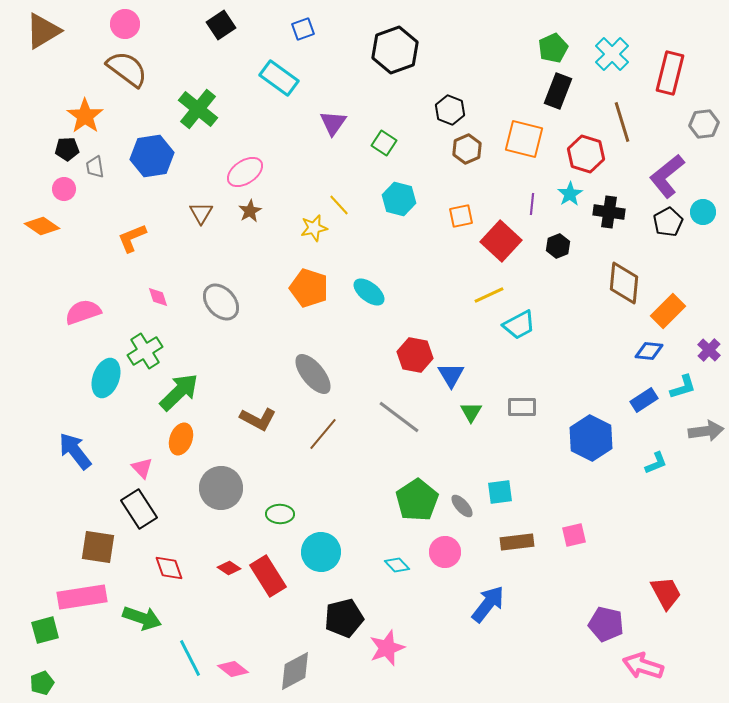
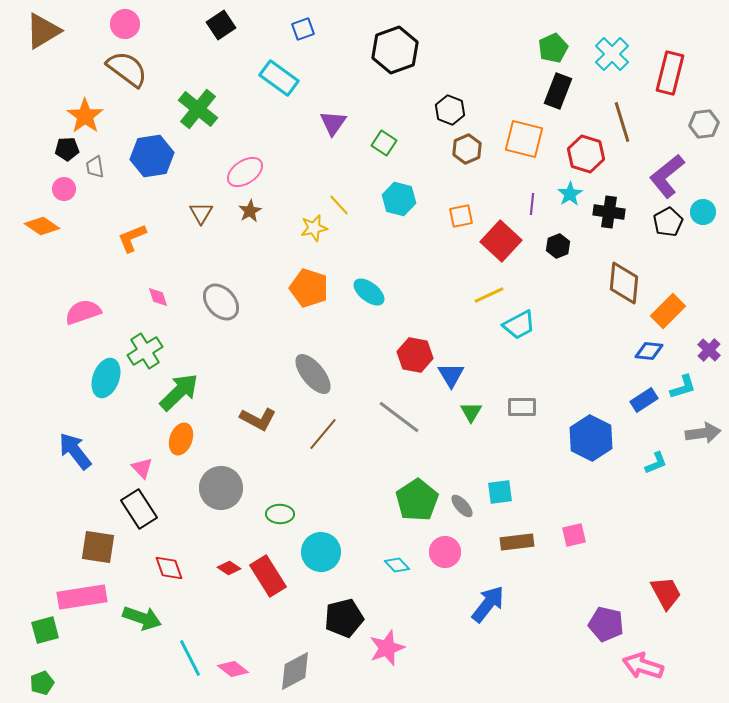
gray arrow at (706, 431): moved 3 px left, 2 px down
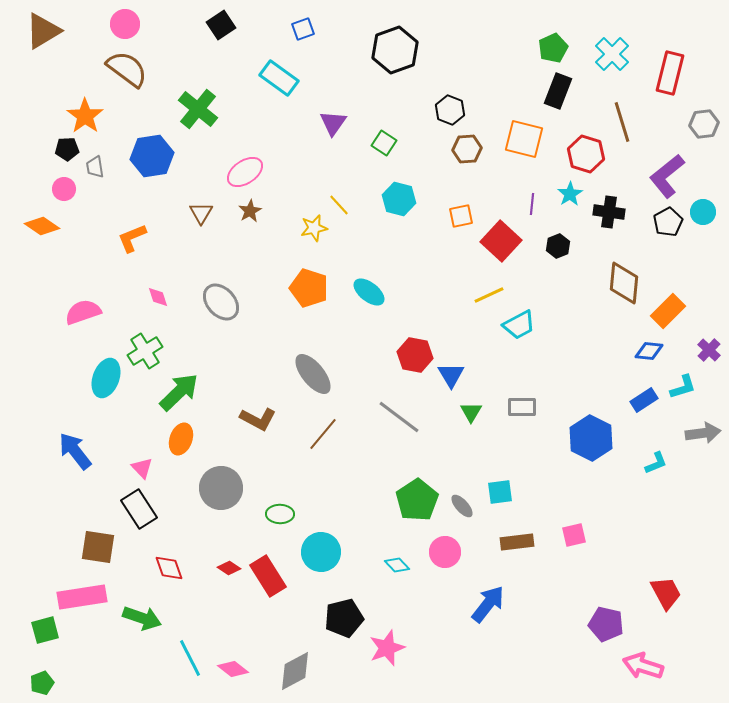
brown hexagon at (467, 149): rotated 20 degrees clockwise
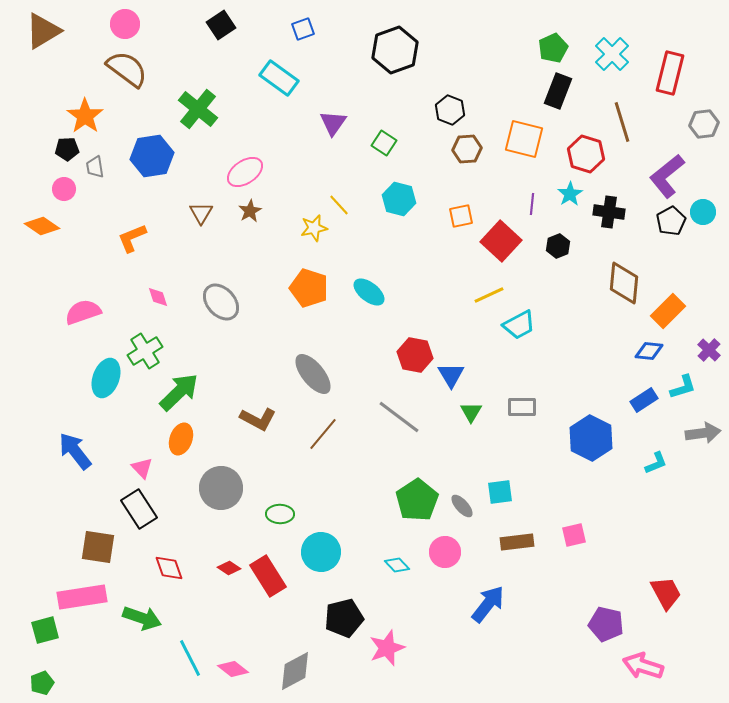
black pentagon at (668, 222): moved 3 px right, 1 px up
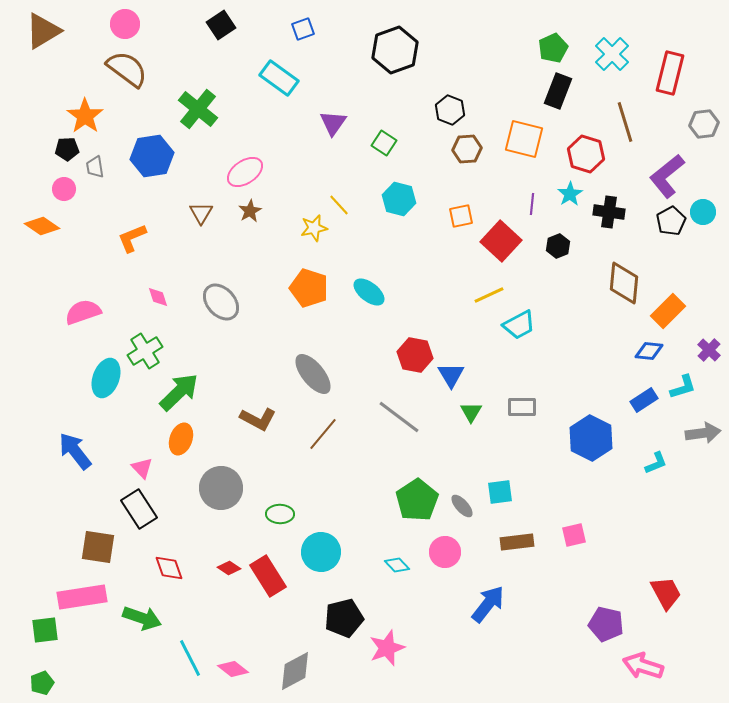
brown line at (622, 122): moved 3 px right
green square at (45, 630): rotated 8 degrees clockwise
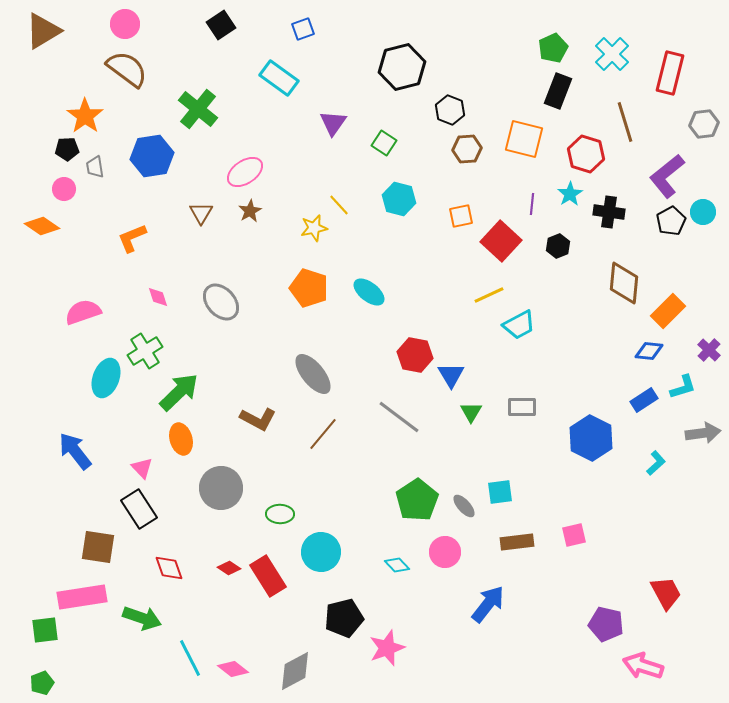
black hexagon at (395, 50): moved 7 px right, 17 px down; rotated 6 degrees clockwise
orange ellipse at (181, 439): rotated 36 degrees counterclockwise
cyan L-shape at (656, 463): rotated 20 degrees counterclockwise
gray ellipse at (462, 506): moved 2 px right
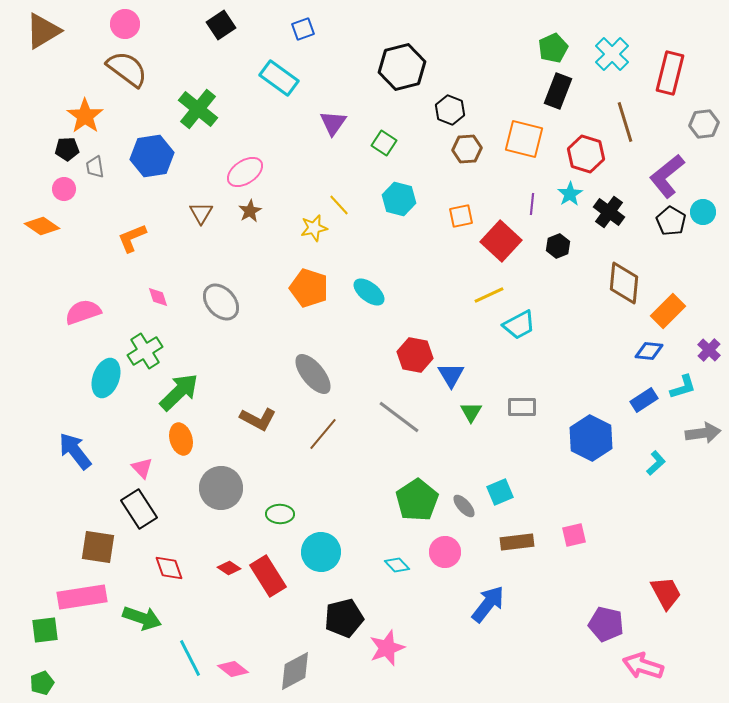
black cross at (609, 212): rotated 28 degrees clockwise
black pentagon at (671, 221): rotated 12 degrees counterclockwise
cyan square at (500, 492): rotated 16 degrees counterclockwise
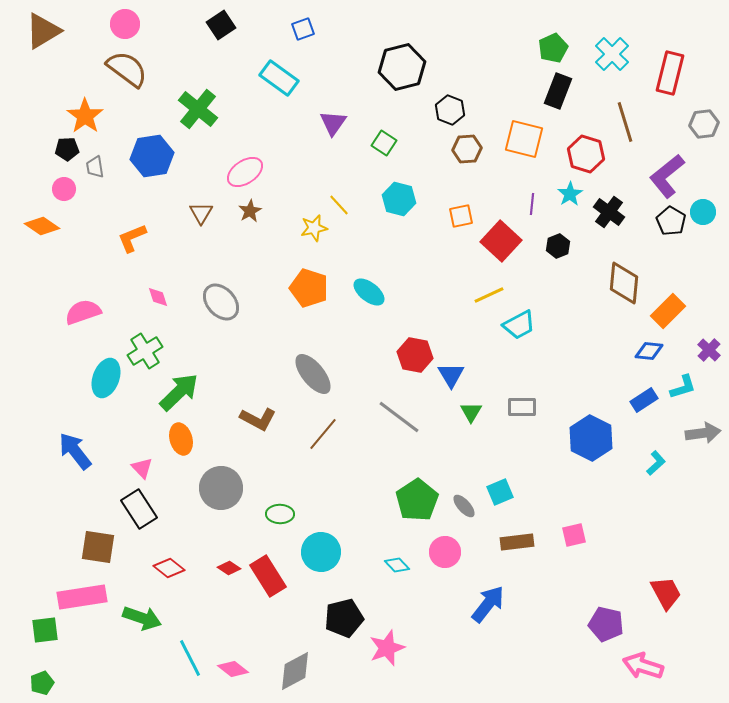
red diamond at (169, 568): rotated 32 degrees counterclockwise
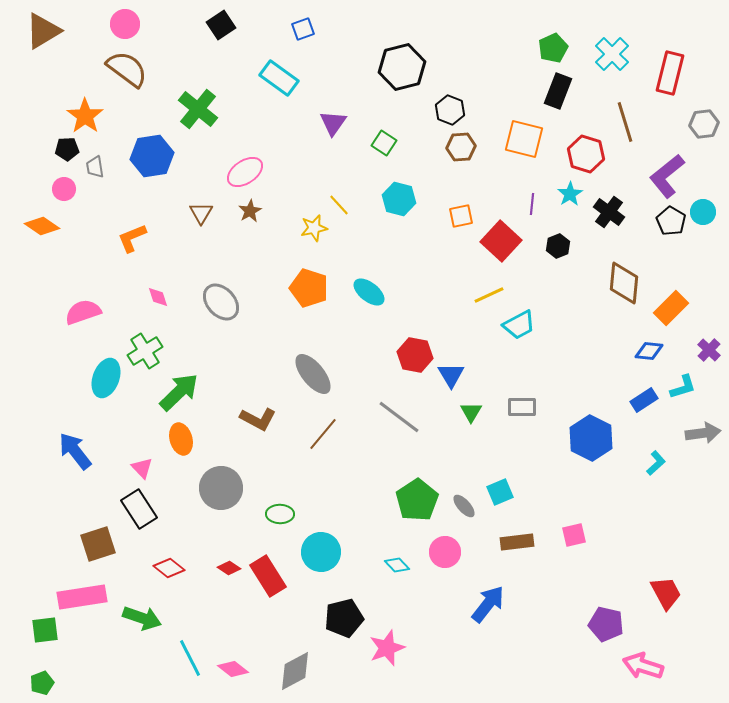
brown hexagon at (467, 149): moved 6 px left, 2 px up
orange rectangle at (668, 311): moved 3 px right, 3 px up
brown square at (98, 547): moved 3 px up; rotated 27 degrees counterclockwise
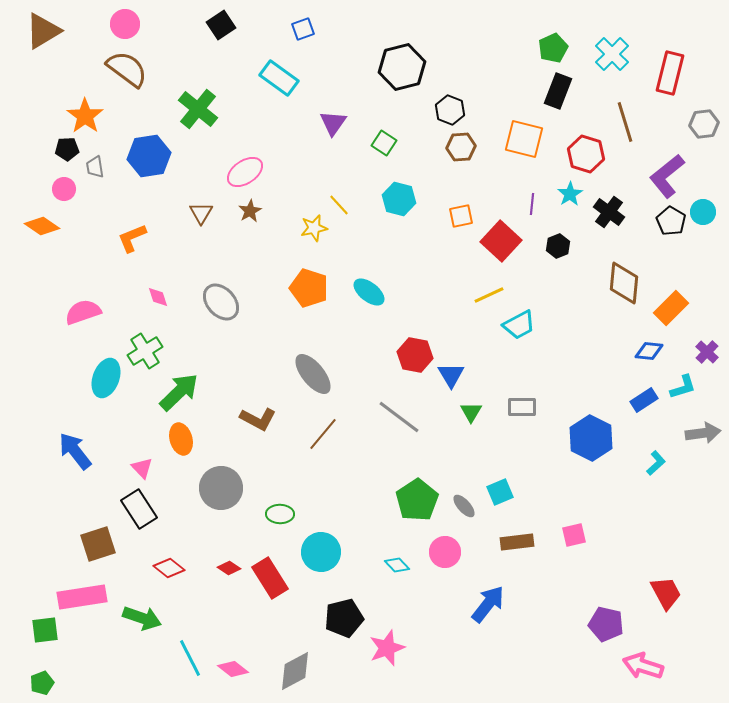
blue hexagon at (152, 156): moved 3 px left
purple cross at (709, 350): moved 2 px left, 2 px down
red rectangle at (268, 576): moved 2 px right, 2 px down
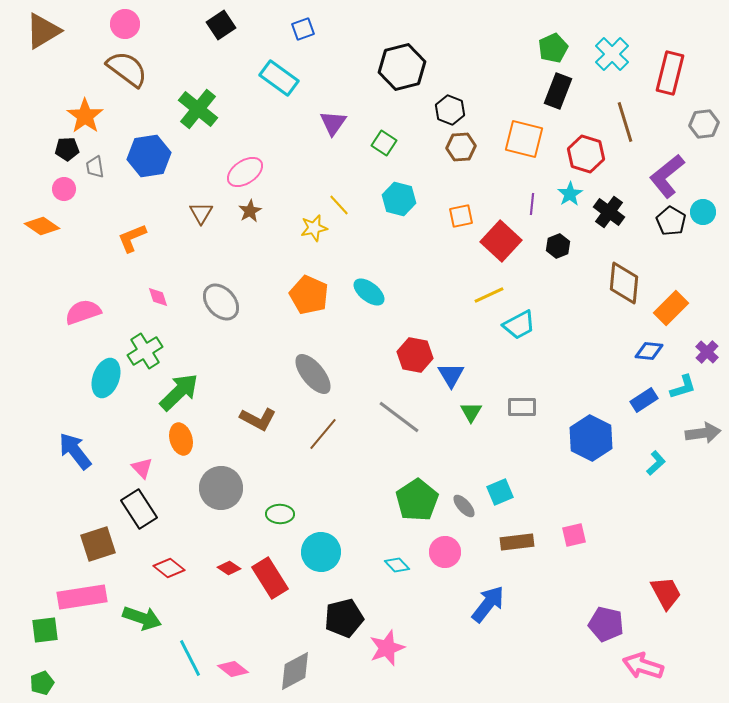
orange pentagon at (309, 288): moved 7 px down; rotated 6 degrees clockwise
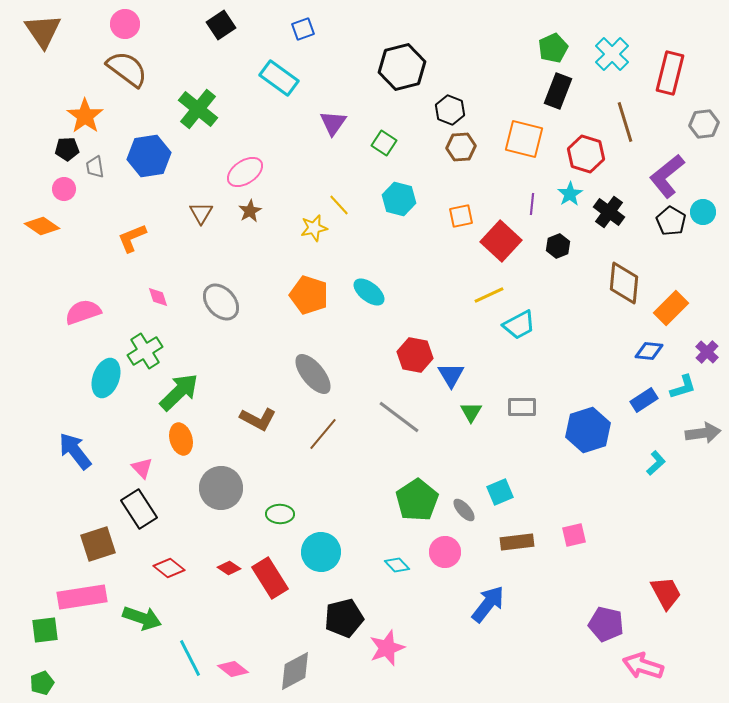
brown triangle at (43, 31): rotated 33 degrees counterclockwise
orange pentagon at (309, 295): rotated 6 degrees counterclockwise
blue hexagon at (591, 438): moved 3 px left, 8 px up; rotated 15 degrees clockwise
gray ellipse at (464, 506): moved 4 px down
